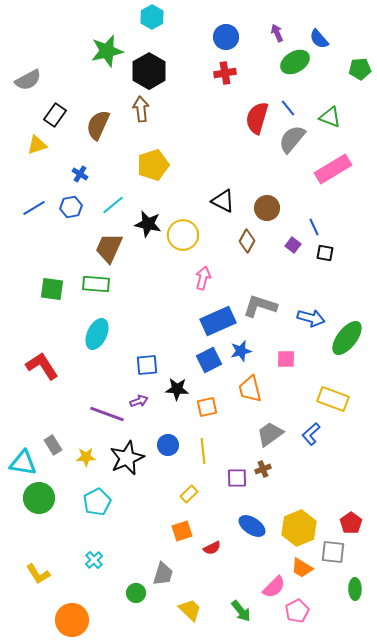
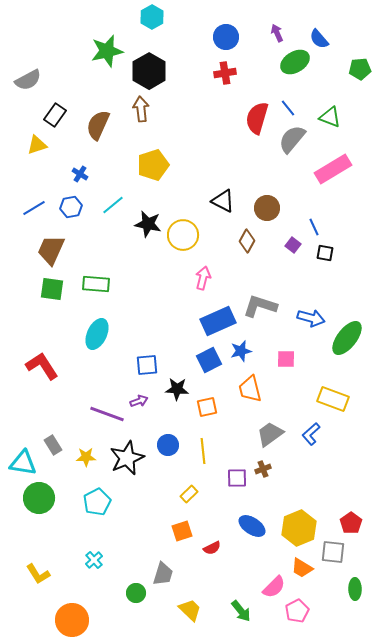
brown trapezoid at (109, 248): moved 58 px left, 2 px down
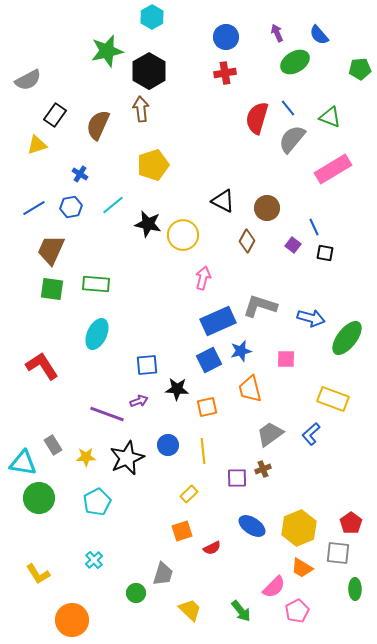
blue semicircle at (319, 39): moved 4 px up
gray square at (333, 552): moved 5 px right, 1 px down
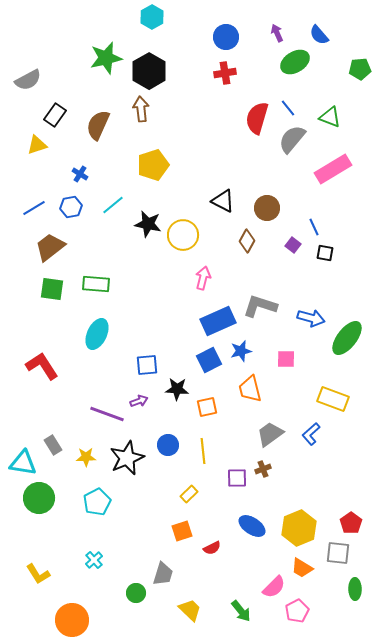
green star at (107, 51): moved 1 px left, 7 px down
brown trapezoid at (51, 250): moved 1 px left, 3 px up; rotated 28 degrees clockwise
